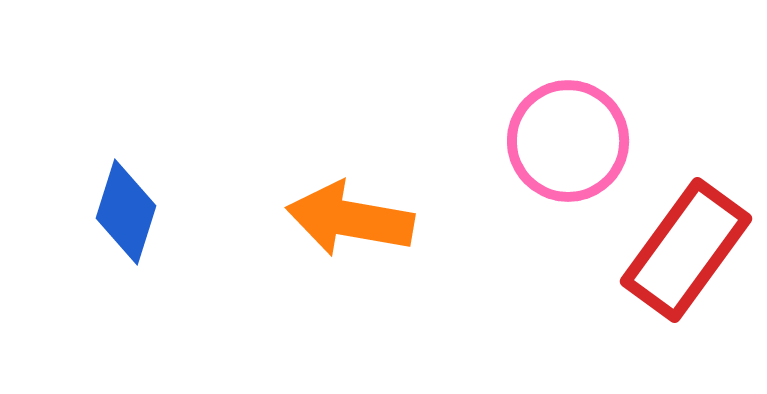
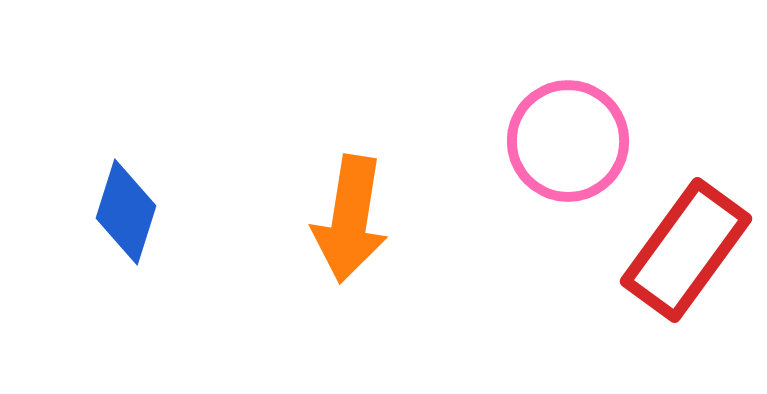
orange arrow: rotated 91 degrees counterclockwise
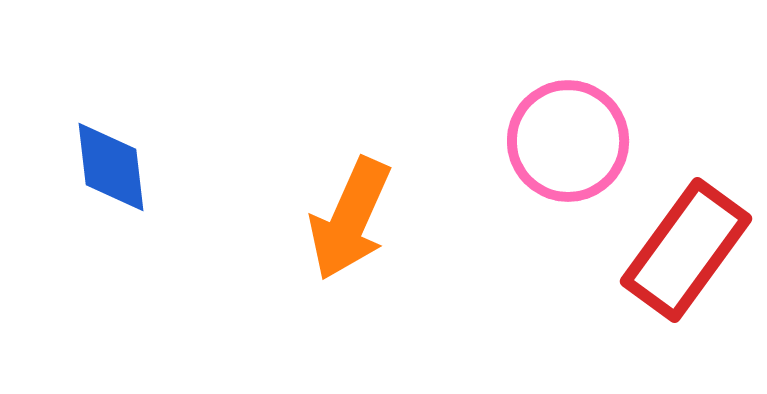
blue diamond: moved 15 px left, 45 px up; rotated 24 degrees counterclockwise
orange arrow: rotated 15 degrees clockwise
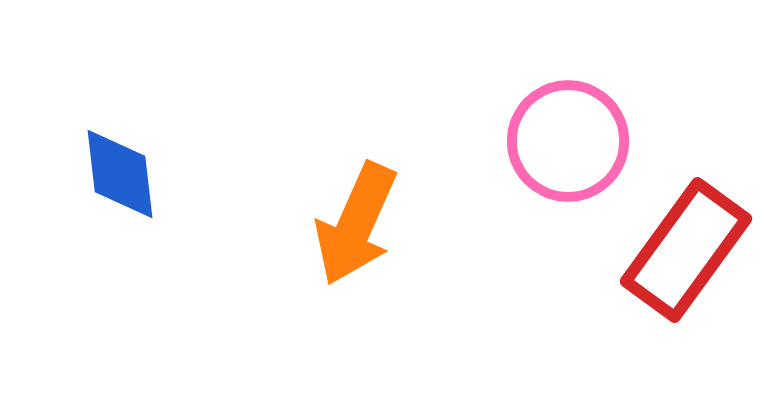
blue diamond: moved 9 px right, 7 px down
orange arrow: moved 6 px right, 5 px down
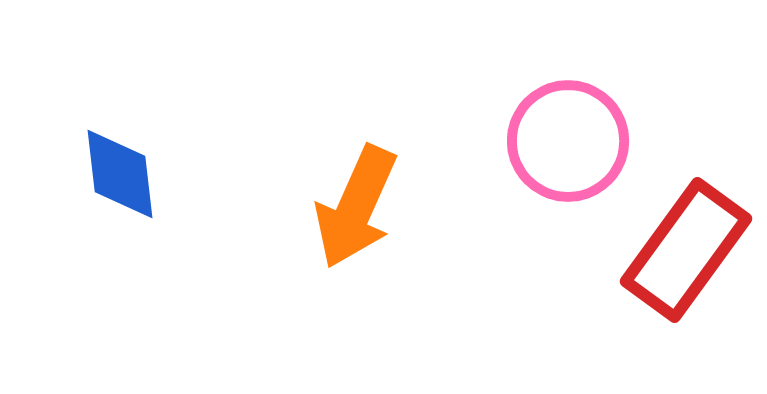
orange arrow: moved 17 px up
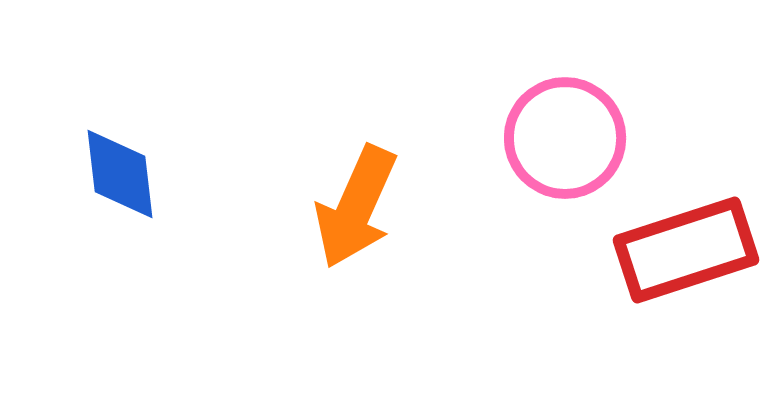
pink circle: moved 3 px left, 3 px up
red rectangle: rotated 36 degrees clockwise
